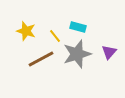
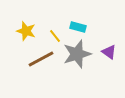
purple triangle: rotated 35 degrees counterclockwise
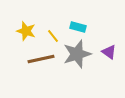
yellow line: moved 2 px left
brown line: rotated 16 degrees clockwise
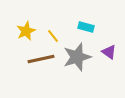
cyan rectangle: moved 8 px right
yellow star: rotated 30 degrees clockwise
gray star: moved 3 px down
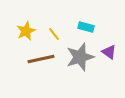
yellow line: moved 1 px right, 2 px up
gray star: moved 3 px right
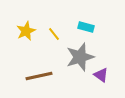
purple triangle: moved 8 px left, 23 px down
brown line: moved 2 px left, 17 px down
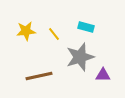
yellow star: rotated 18 degrees clockwise
purple triangle: moved 2 px right; rotated 35 degrees counterclockwise
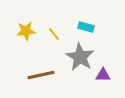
gray star: rotated 24 degrees counterclockwise
brown line: moved 2 px right, 1 px up
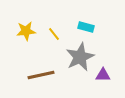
gray star: rotated 16 degrees clockwise
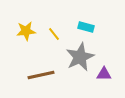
purple triangle: moved 1 px right, 1 px up
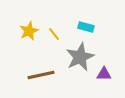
yellow star: moved 3 px right; rotated 18 degrees counterclockwise
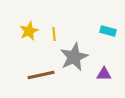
cyan rectangle: moved 22 px right, 4 px down
yellow line: rotated 32 degrees clockwise
gray star: moved 6 px left
